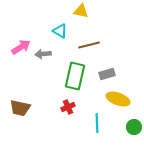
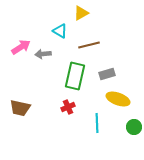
yellow triangle: moved 2 px down; rotated 42 degrees counterclockwise
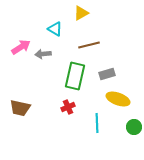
cyan triangle: moved 5 px left, 2 px up
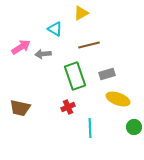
green rectangle: rotated 32 degrees counterclockwise
cyan line: moved 7 px left, 5 px down
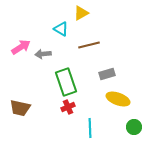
cyan triangle: moved 6 px right
green rectangle: moved 9 px left, 6 px down
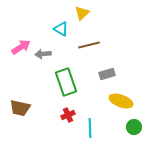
yellow triangle: moved 1 px right; rotated 14 degrees counterclockwise
yellow ellipse: moved 3 px right, 2 px down
red cross: moved 8 px down
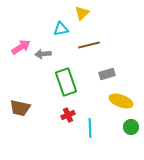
cyan triangle: rotated 42 degrees counterclockwise
green circle: moved 3 px left
